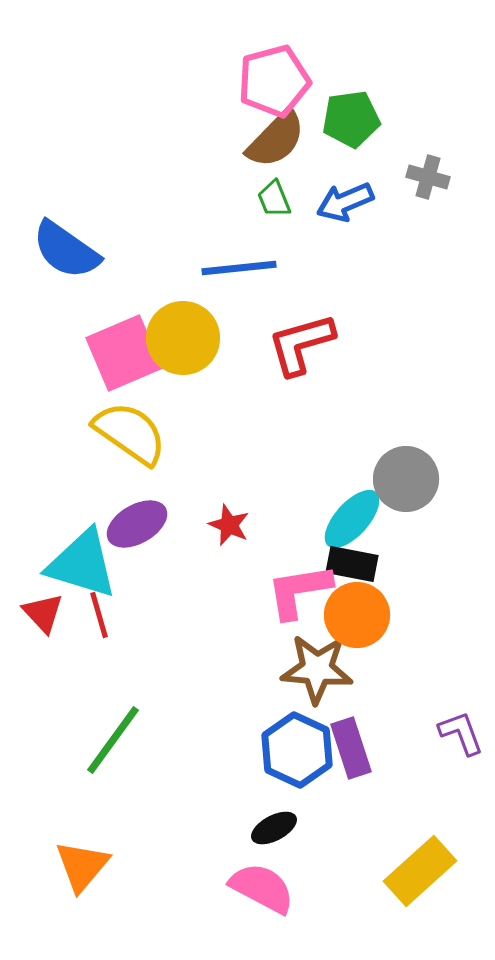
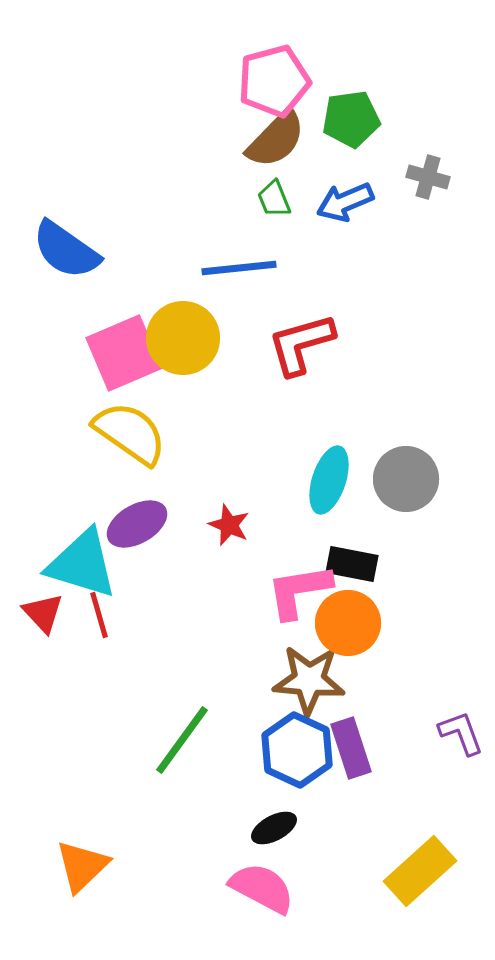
cyan ellipse: moved 23 px left, 39 px up; rotated 24 degrees counterclockwise
orange circle: moved 9 px left, 8 px down
brown star: moved 8 px left, 11 px down
green line: moved 69 px right
orange triangle: rotated 6 degrees clockwise
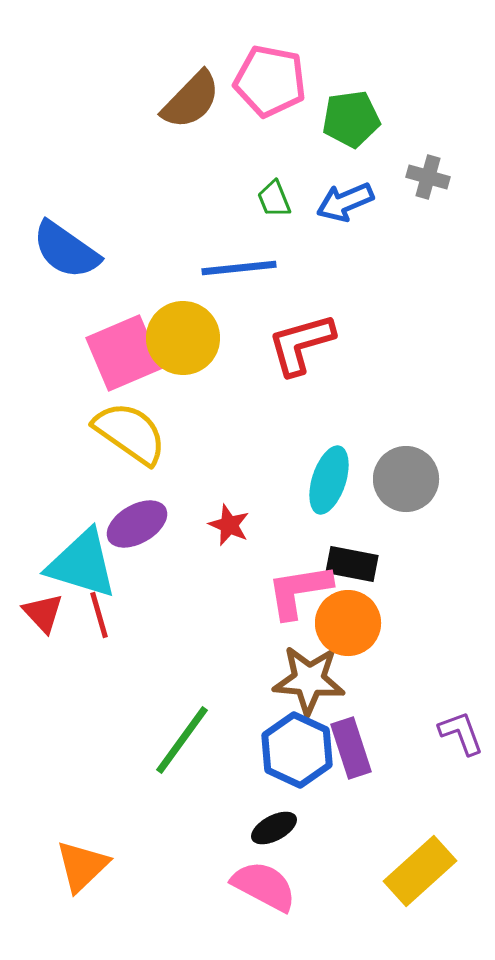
pink pentagon: moved 4 px left; rotated 26 degrees clockwise
brown semicircle: moved 85 px left, 39 px up
pink semicircle: moved 2 px right, 2 px up
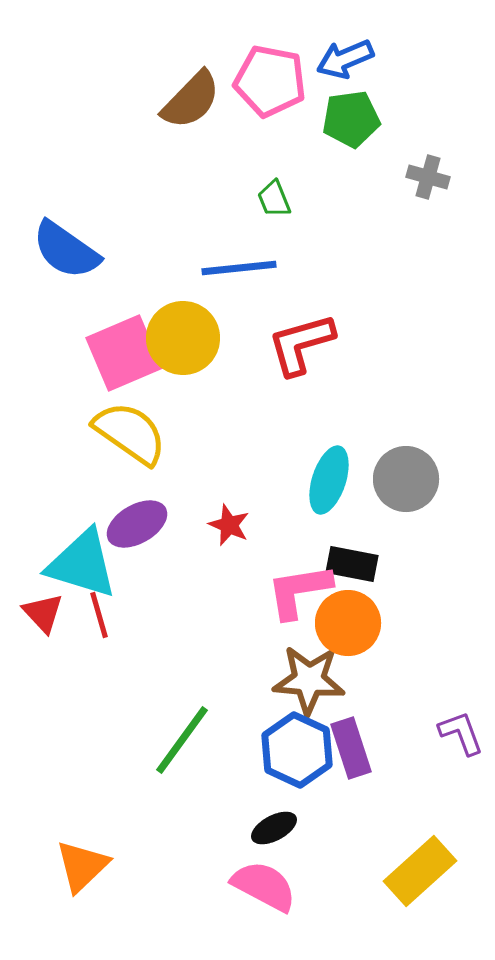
blue arrow: moved 143 px up
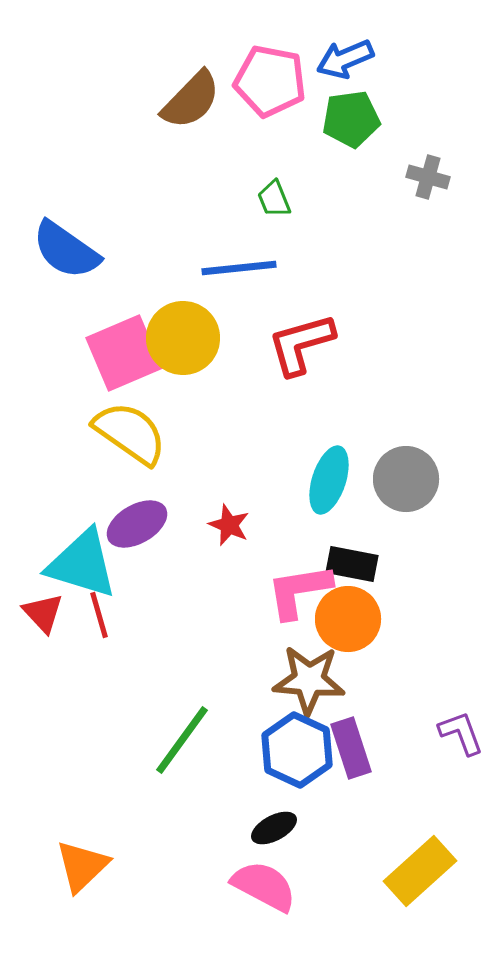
orange circle: moved 4 px up
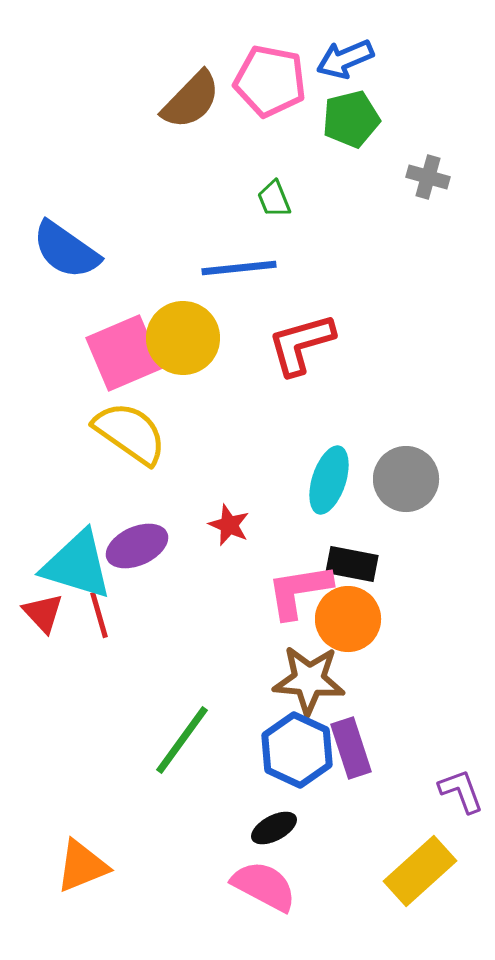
green pentagon: rotated 6 degrees counterclockwise
purple ellipse: moved 22 px down; rotated 6 degrees clockwise
cyan triangle: moved 5 px left, 1 px down
purple L-shape: moved 58 px down
orange triangle: rotated 22 degrees clockwise
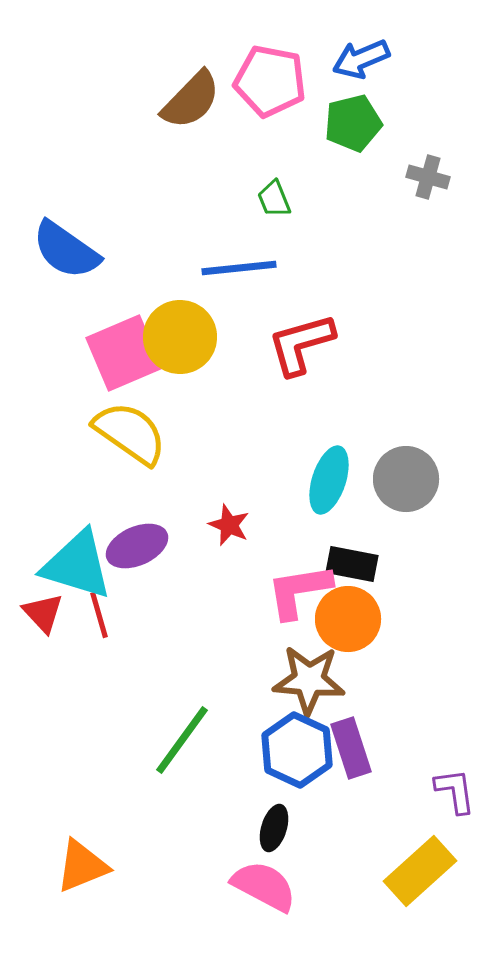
blue arrow: moved 16 px right
green pentagon: moved 2 px right, 4 px down
yellow circle: moved 3 px left, 1 px up
purple L-shape: moved 6 px left; rotated 12 degrees clockwise
black ellipse: rotated 45 degrees counterclockwise
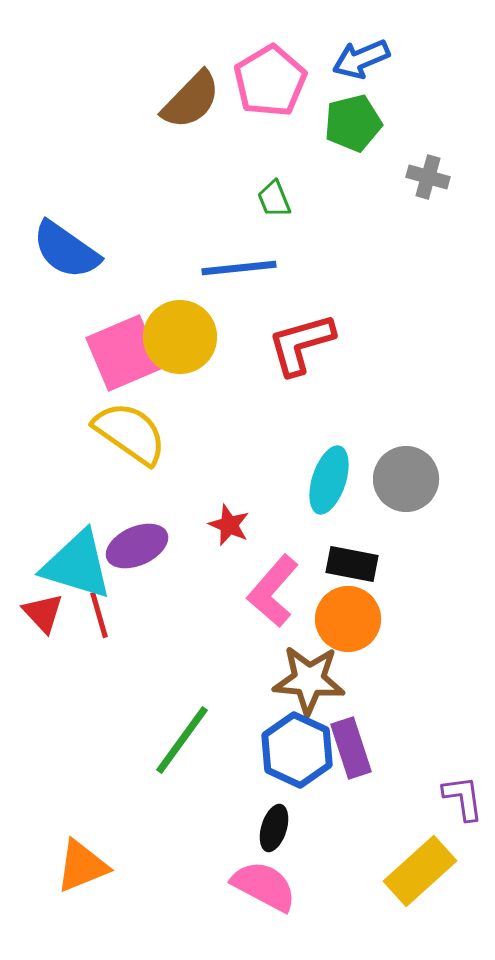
pink pentagon: rotated 30 degrees clockwise
pink L-shape: moved 26 px left; rotated 40 degrees counterclockwise
purple L-shape: moved 8 px right, 7 px down
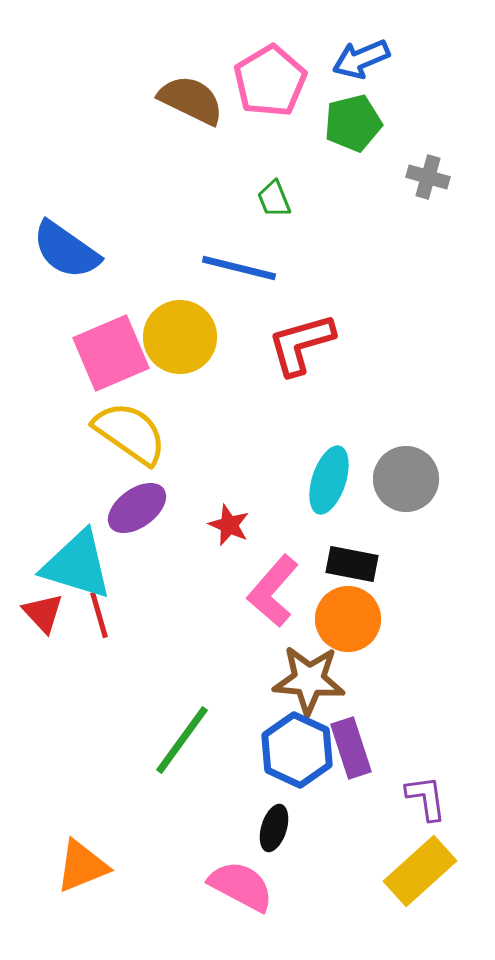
brown semicircle: rotated 108 degrees counterclockwise
blue line: rotated 20 degrees clockwise
pink square: moved 13 px left
purple ellipse: moved 38 px up; rotated 12 degrees counterclockwise
purple L-shape: moved 37 px left
pink semicircle: moved 23 px left
